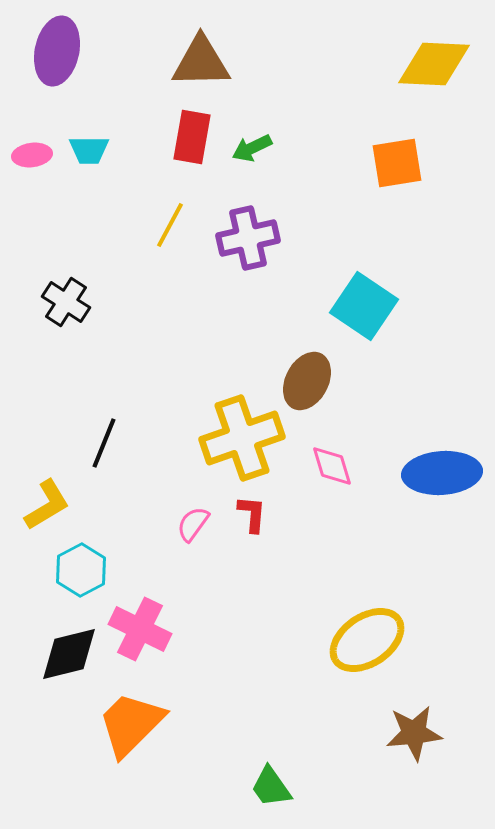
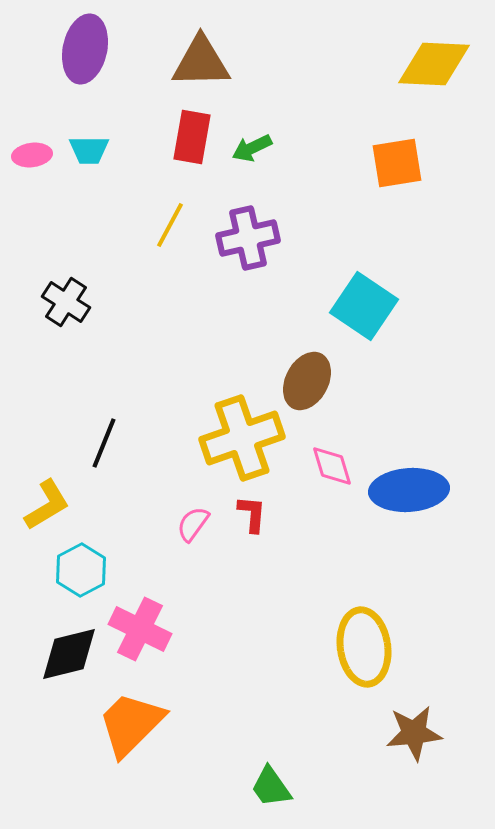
purple ellipse: moved 28 px right, 2 px up
blue ellipse: moved 33 px left, 17 px down
yellow ellipse: moved 3 px left, 7 px down; rotated 64 degrees counterclockwise
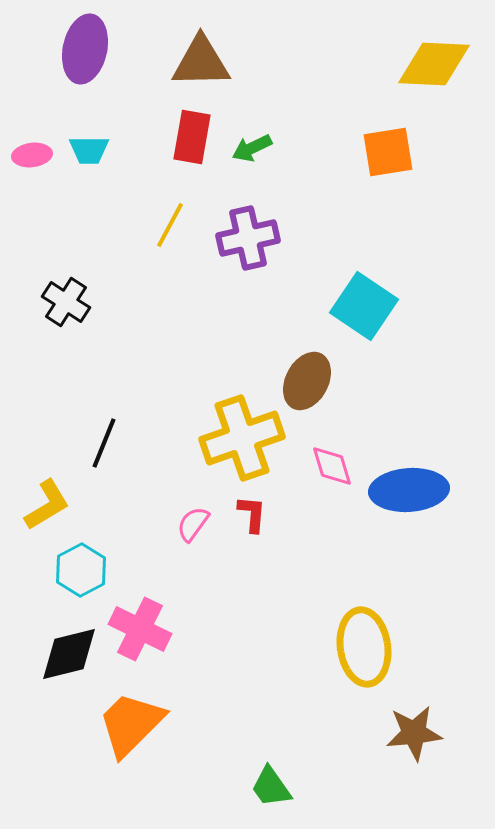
orange square: moved 9 px left, 11 px up
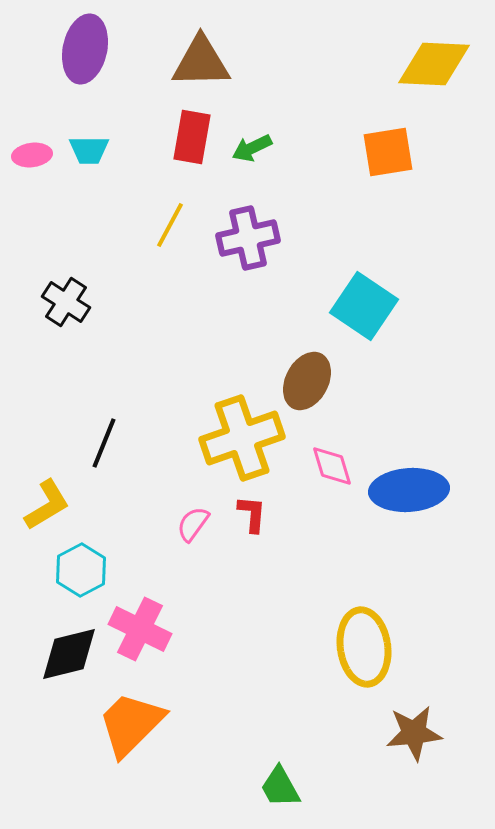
green trapezoid: moved 9 px right; rotated 6 degrees clockwise
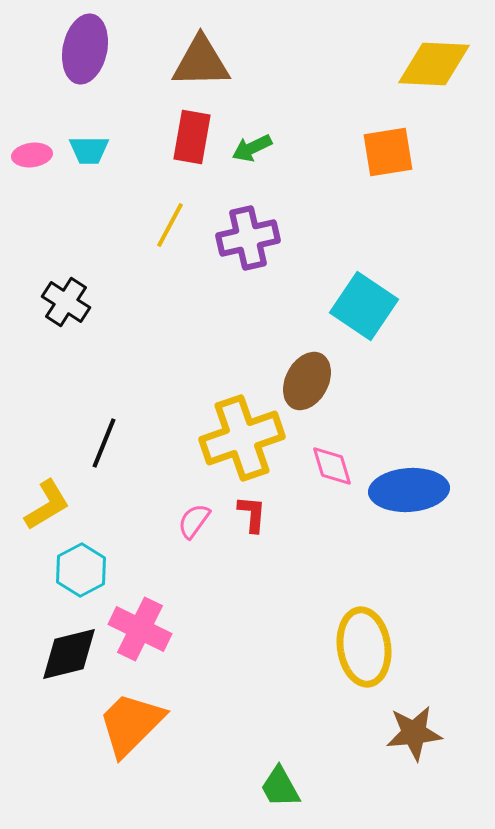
pink semicircle: moved 1 px right, 3 px up
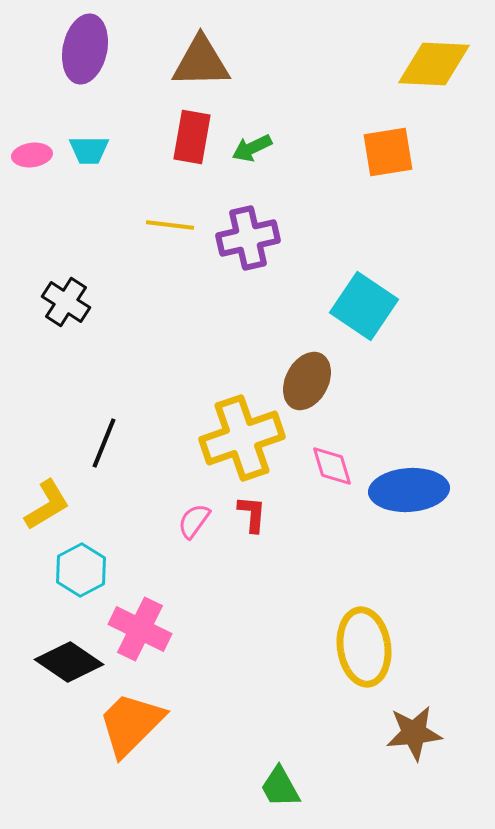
yellow line: rotated 69 degrees clockwise
black diamond: moved 8 px down; rotated 48 degrees clockwise
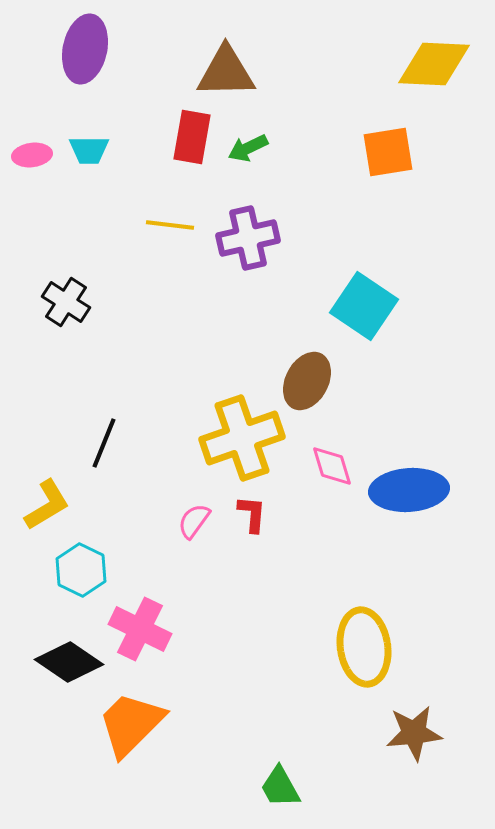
brown triangle: moved 25 px right, 10 px down
green arrow: moved 4 px left
cyan hexagon: rotated 6 degrees counterclockwise
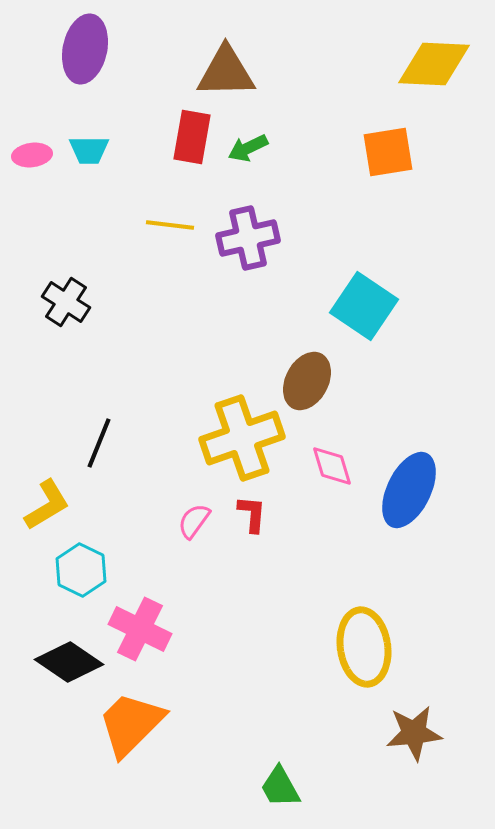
black line: moved 5 px left
blue ellipse: rotated 60 degrees counterclockwise
